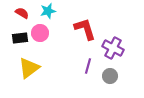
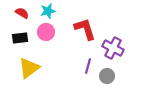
pink circle: moved 6 px right, 1 px up
gray circle: moved 3 px left
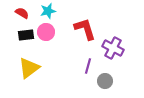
black rectangle: moved 6 px right, 3 px up
gray circle: moved 2 px left, 5 px down
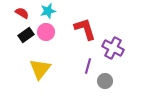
black rectangle: rotated 28 degrees counterclockwise
yellow triangle: moved 11 px right, 1 px down; rotated 15 degrees counterclockwise
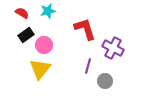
pink circle: moved 2 px left, 13 px down
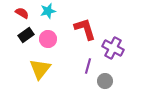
pink circle: moved 4 px right, 6 px up
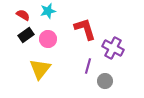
red semicircle: moved 1 px right, 2 px down
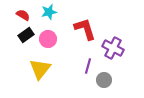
cyan star: moved 1 px right, 1 px down
gray circle: moved 1 px left, 1 px up
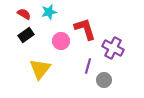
red semicircle: moved 1 px right, 1 px up
pink circle: moved 13 px right, 2 px down
